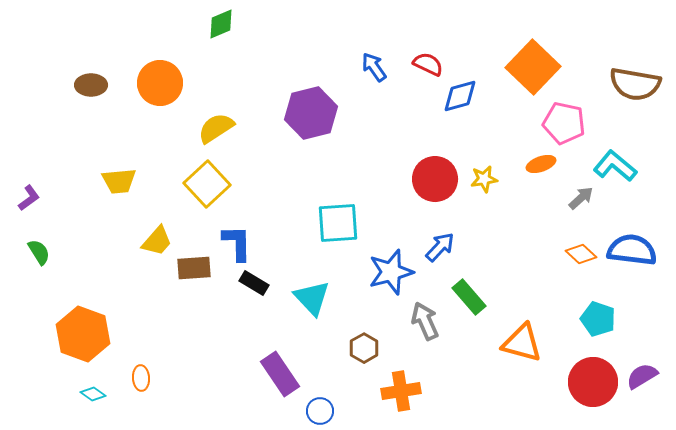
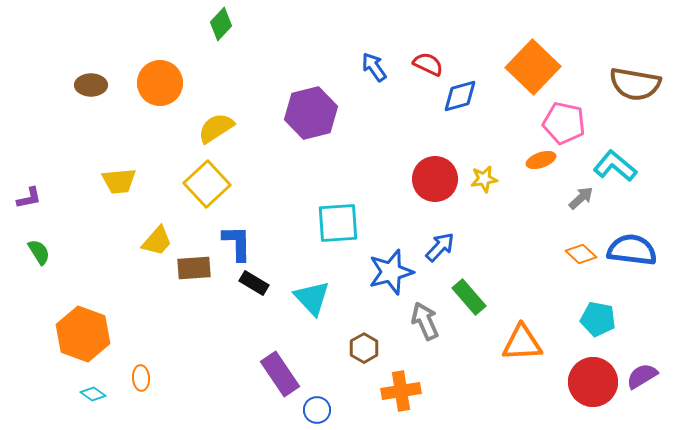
green diamond at (221, 24): rotated 24 degrees counterclockwise
orange ellipse at (541, 164): moved 4 px up
purple L-shape at (29, 198): rotated 24 degrees clockwise
cyan pentagon at (598, 319): rotated 8 degrees counterclockwise
orange triangle at (522, 343): rotated 18 degrees counterclockwise
blue circle at (320, 411): moved 3 px left, 1 px up
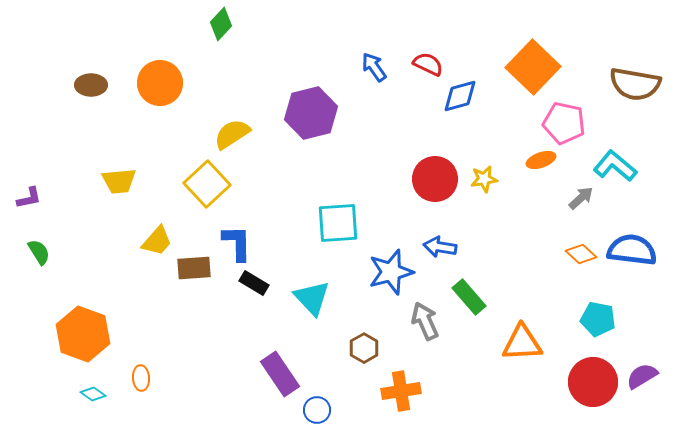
yellow semicircle at (216, 128): moved 16 px right, 6 px down
blue arrow at (440, 247): rotated 124 degrees counterclockwise
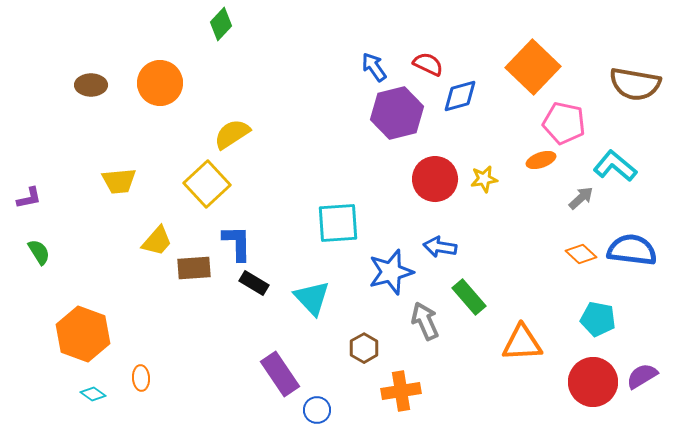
purple hexagon at (311, 113): moved 86 px right
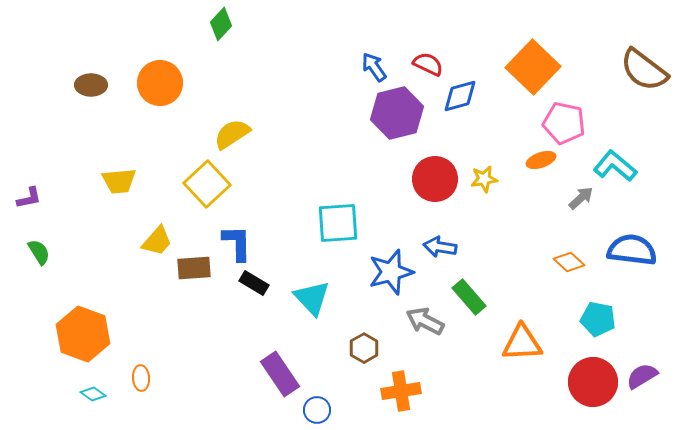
brown semicircle at (635, 84): moved 9 px right, 14 px up; rotated 27 degrees clockwise
orange diamond at (581, 254): moved 12 px left, 8 px down
gray arrow at (425, 321): rotated 39 degrees counterclockwise
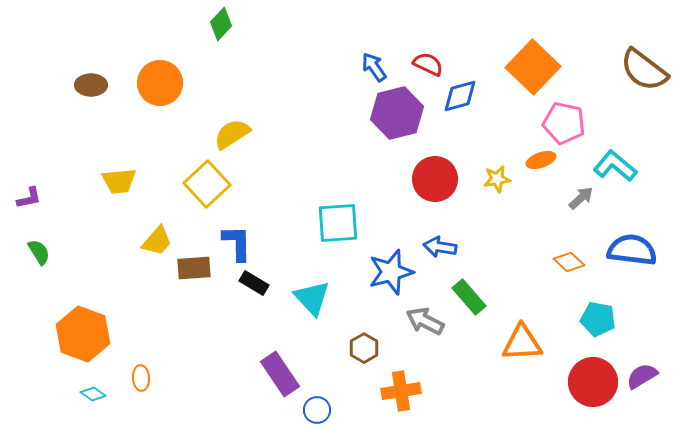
yellow star at (484, 179): moved 13 px right
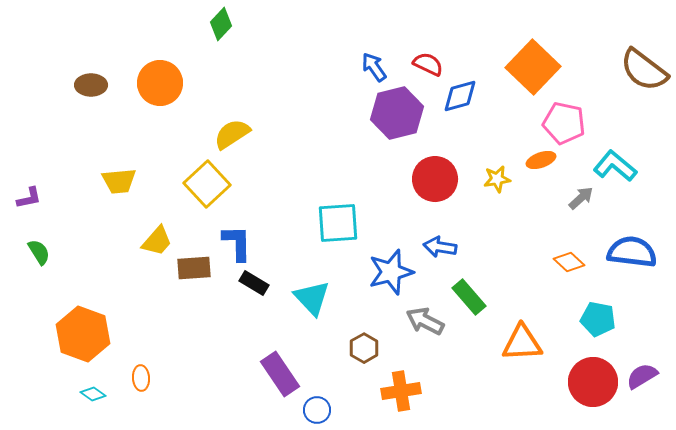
blue semicircle at (632, 250): moved 2 px down
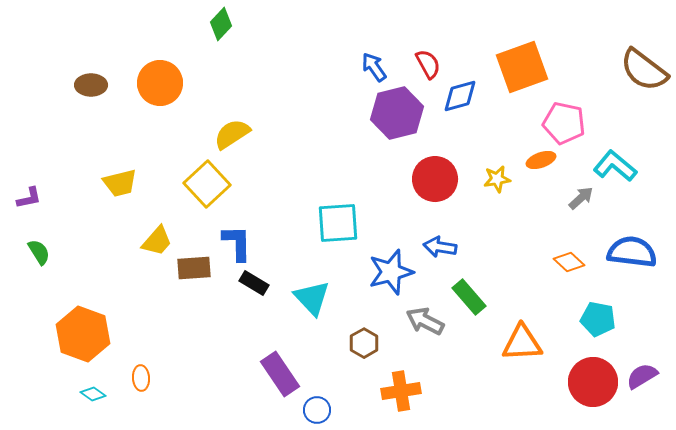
red semicircle at (428, 64): rotated 36 degrees clockwise
orange square at (533, 67): moved 11 px left; rotated 26 degrees clockwise
yellow trapezoid at (119, 181): moved 1 px right, 2 px down; rotated 9 degrees counterclockwise
brown hexagon at (364, 348): moved 5 px up
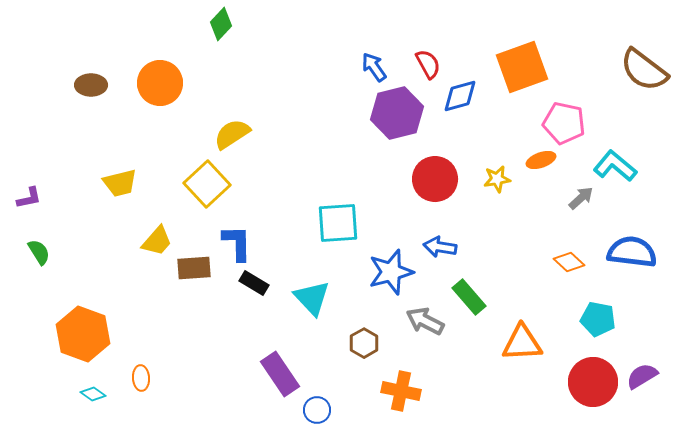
orange cross at (401, 391): rotated 21 degrees clockwise
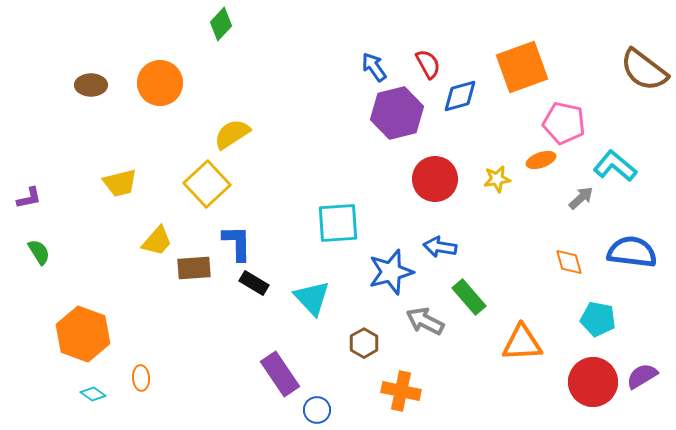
orange diamond at (569, 262): rotated 32 degrees clockwise
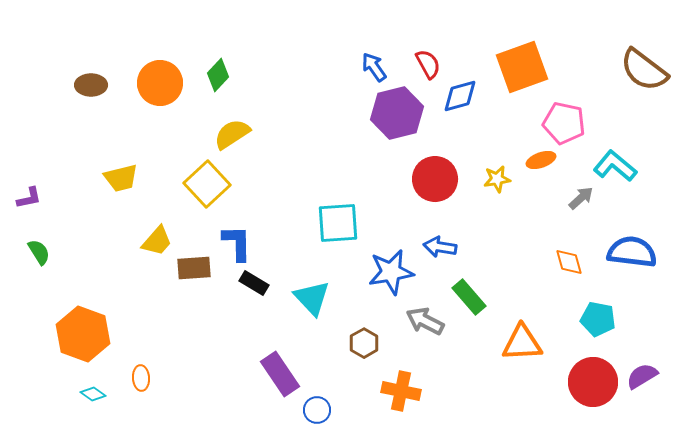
green diamond at (221, 24): moved 3 px left, 51 px down
yellow trapezoid at (120, 183): moved 1 px right, 5 px up
blue star at (391, 272): rotated 6 degrees clockwise
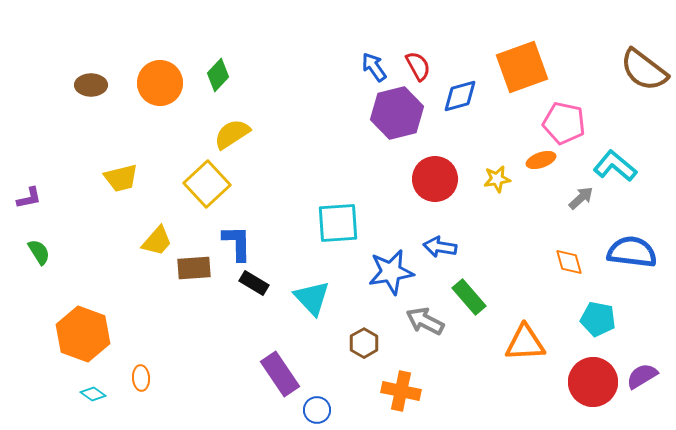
red semicircle at (428, 64): moved 10 px left, 2 px down
orange triangle at (522, 343): moved 3 px right
